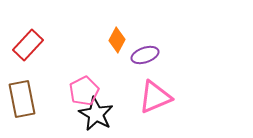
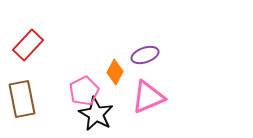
orange diamond: moved 2 px left, 32 px down
pink triangle: moved 7 px left
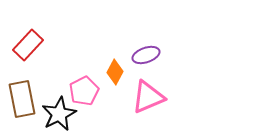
purple ellipse: moved 1 px right
black star: moved 37 px left; rotated 16 degrees clockwise
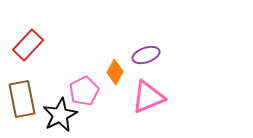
black star: moved 1 px right, 1 px down
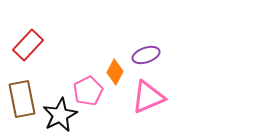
pink pentagon: moved 4 px right
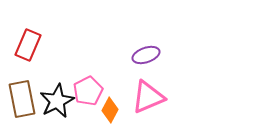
red rectangle: rotated 20 degrees counterclockwise
orange diamond: moved 5 px left, 38 px down
black star: moved 3 px left, 14 px up
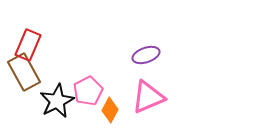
brown rectangle: moved 2 px right, 27 px up; rotated 18 degrees counterclockwise
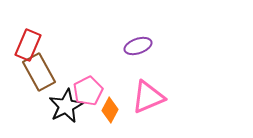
purple ellipse: moved 8 px left, 9 px up
brown rectangle: moved 15 px right
black star: moved 9 px right, 5 px down
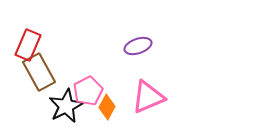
orange diamond: moved 3 px left, 3 px up
